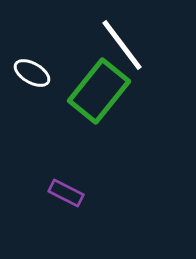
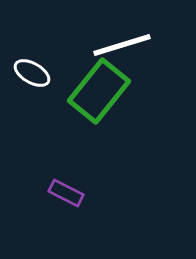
white line: rotated 70 degrees counterclockwise
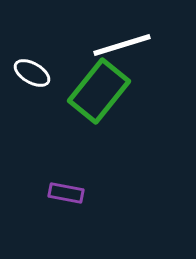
purple rectangle: rotated 16 degrees counterclockwise
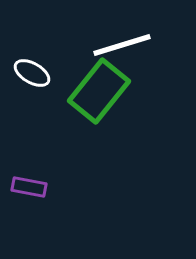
purple rectangle: moved 37 px left, 6 px up
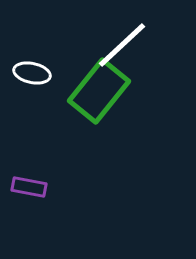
white line: rotated 26 degrees counterclockwise
white ellipse: rotated 18 degrees counterclockwise
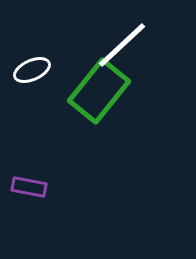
white ellipse: moved 3 px up; rotated 36 degrees counterclockwise
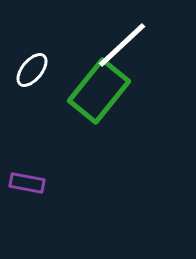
white ellipse: rotated 27 degrees counterclockwise
purple rectangle: moved 2 px left, 4 px up
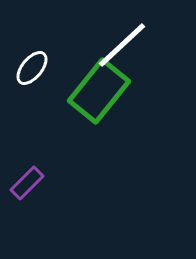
white ellipse: moved 2 px up
purple rectangle: rotated 56 degrees counterclockwise
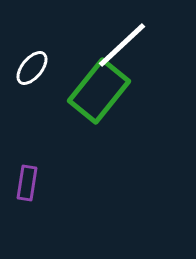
purple rectangle: rotated 36 degrees counterclockwise
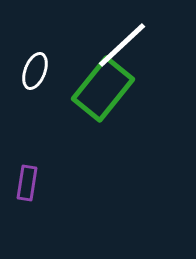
white ellipse: moved 3 px right, 3 px down; rotated 18 degrees counterclockwise
green rectangle: moved 4 px right, 2 px up
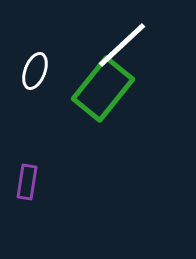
purple rectangle: moved 1 px up
